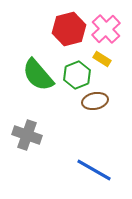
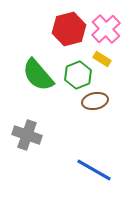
green hexagon: moved 1 px right
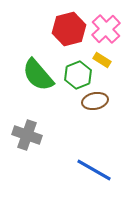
yellow rectangle: moved 1 px down
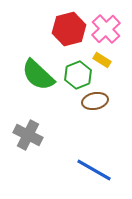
green semicircle: rotated 6 degrees counterclockwise
gray cross: moved 1 px right; rotated 8 degrees clockwise
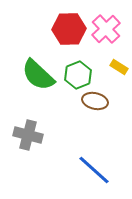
red hexagon: rotated 12 degrees clockwise
yellow rectangle: moved 17 px right, 7 px down
brown ellipse: rotated 25 degrees clockwise
gray cross: rotated 12 degrees counterclockwise
blue line: rotated 12 degrees clockwise
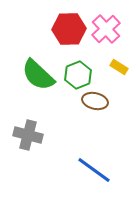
blue line: rotated 6 degrees counterclockwise
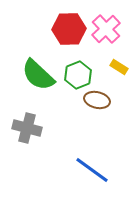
brown ellipse: moved 2 px right, 1 px up
gray cross: moved 1 px left, 7 px up
blue line: moved 2 px left
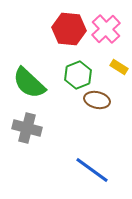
red hexagon: rotated 8 degrees clockwise
green semicircle: moved 9 px left, 8 px down
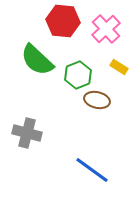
red hexagon: moved 6 px left, 8 px up
green semicircle: moved 8 px right, 23 px up
gray cross: moved 5 px down
